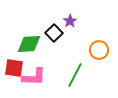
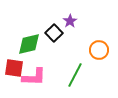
green diamond: rotated 10 degrees counterclockwise
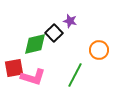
purple star: rotated 24 degrees counterclockwise
green diamond: moved 6 px right
red square: rotated 18 degrees counterclockwise
pink L-shape: moved 1 px left; rotated 15 degrees clockwise
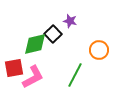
black square: moved 1 px left, 1 px down
pink L-shape: rotated 45 degrees counterclockwise
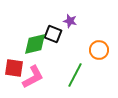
black square: rotated 24 degrees counterclockwise
red square: rotated 18 degrees clockwise
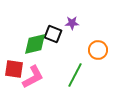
purple star: moved 2 px right, 2 px down; rotated 16 degrees counterclockwise
orange circle: moved 1 px left
red square: moved 1 px down
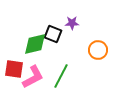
green line: moved 14 px left, 1 px down
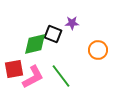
red square: rotated 18 degrees counterclockwise
green line: rotated 65 degrees counterclockwise
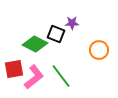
black square: moved 3 px right
green diamond: rotated 40 degrees clockwise
orange circle: moved 1 px right
pink L-shape: moved 1 px right; rotated 10 degrees counterclockwise
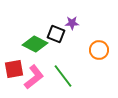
green line: moved 2 px right
